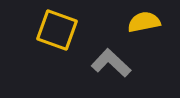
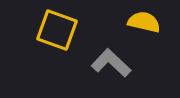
yellow semicircle: rotated 24 degrees clockwise
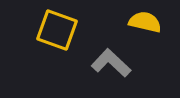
yellow semicircle: moved 1 px right
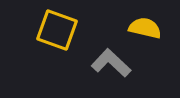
yellow semicircle: moved 6 px down
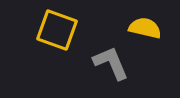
gray L-shape: rotated 24 degrees clockwise
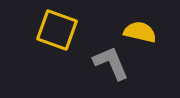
yellow semicircle: moved 5 px left, 4 px down
